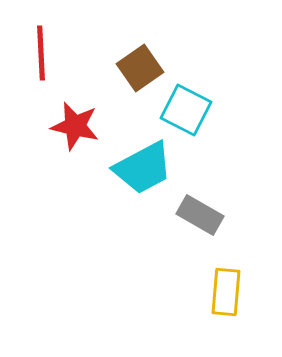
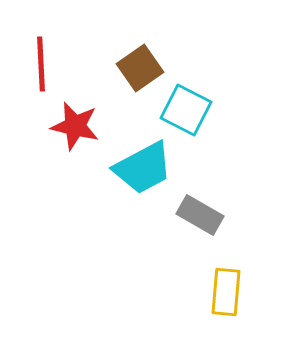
red line: moved 11 px down
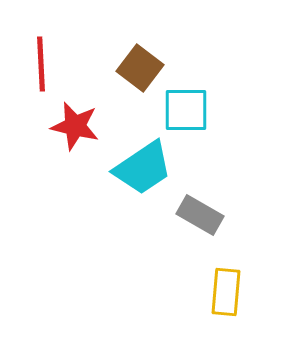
brown square: rotated 18 degrees counterclockwise
cyan square: rotated 27 degrees counterclockwise
cyan trapezoid: rotated 6 degrees counterclockwise
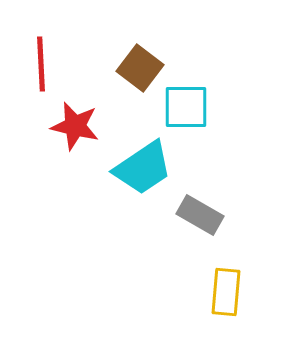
cyan square: moved 3 px up
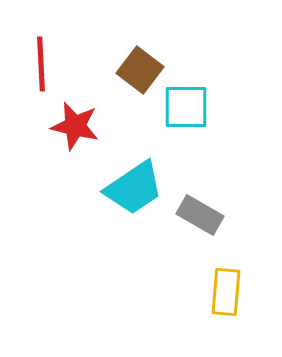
brown square: moved 2 px down
cyan trapezoid: moved 9 px left, 20 px down
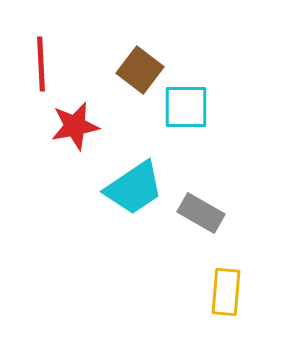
red star: rotated 24 degrees counterclockwise
gray rectangle: moved 1 px right, 2 px up
